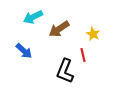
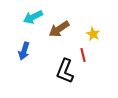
blue arrow: rotated 66 degrees clockwise
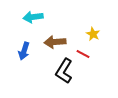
cyan arrow: rotated 18 degrees clockwise
brown arrow: moved 4 px left, 13 px down; rotated 30 degrees clockwise
red line: moved 1 px up; rotated 48 degrees counterclockwise
black L-shape: moved 1 px left; rotated 10 degrees clockwise
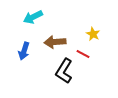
cyan arrow: rotated 18 degrees counterclockwise
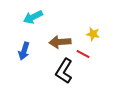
yellow star: rotated 16 degrees counterclockwise
brown arrow: moved 5 px right
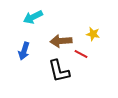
brown arrow: moved 1 px right, 1 px up
red line: moved 2 px left
black L-shape: moved 5 px left; rotated 45 degrees counterclockwise
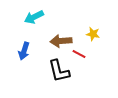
cyan arrow: moved 1 px right
red line: moved 2 px left
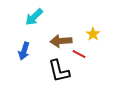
cyan arrow: rotated 18 degrees counterclockwise
yellow star: rotated 24 degrees clockwise
